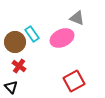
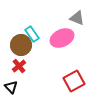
brown circle: moved 6 px right, 3 px down
red cross: rotated 16 degrees clockwise
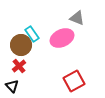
black triangle: moved 1 px right, 1 px up
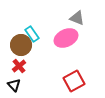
pink ellipse: moved 4 px right
black triangle: moved 2 px right, 1 px up
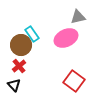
gray triangle: moved 1 px right, 1 px up; rotated 35 degrees counterclockwise
red square: rotated 25 degrees counterclockwise
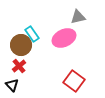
pink ellipse: moved 2 px left
black triangle: moved 2 px left
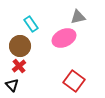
cyan rectangle: moved 1 px left, 10 px up
brown circle: moved 1 px left, 1 px down
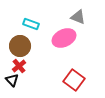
gray triangle: rotated 35 degrees clockwise
cyan rectangle: rotated 35 degrees counterclockwise
red square: moved 1 px up
black triangle: moved 5 px up
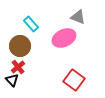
cyan rectangle: rotated 28 degrees clockwise
red cross: moved 1 px left, 1 px down
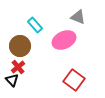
cyan rectangle: moved 4 px right, 1 px down
pink ellipse: moved 2 px down
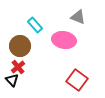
pink ellipse: rotated 35 degrees clockwise
red square: moved 3 px right
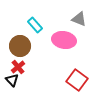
gray triangle: moved 1 px right, 2 px down
